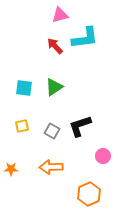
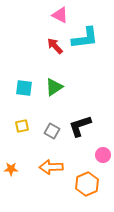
pink triangle: rotated 42 degrees clockwise
pink circle: moved 1 px up
orange hexagon: moved 2 px left, 10 px up
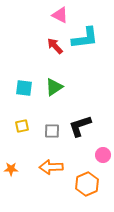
gray square: rotated 28 degrees counterclockwise
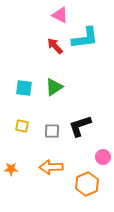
yellow square: rotated 24 degrees clockwise
pink circle: moved 2 px down
